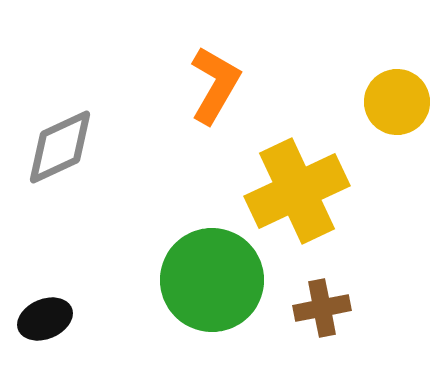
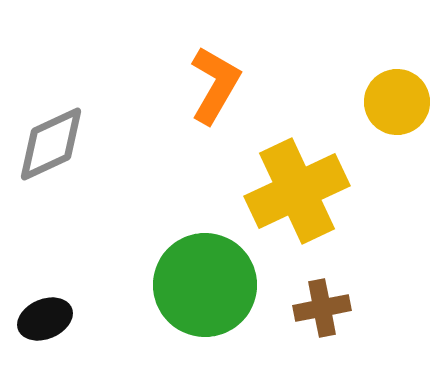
gray diamond: moved 9 px left, 3 px up
green circle: moved 7 px left, 5 px down
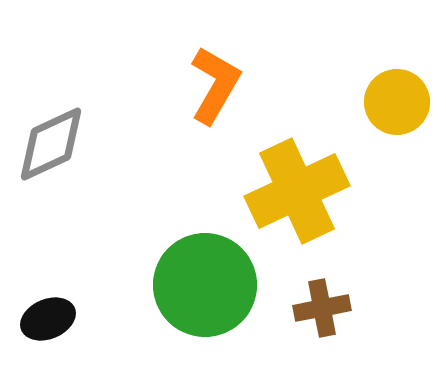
black ellipse: moved 3 px right
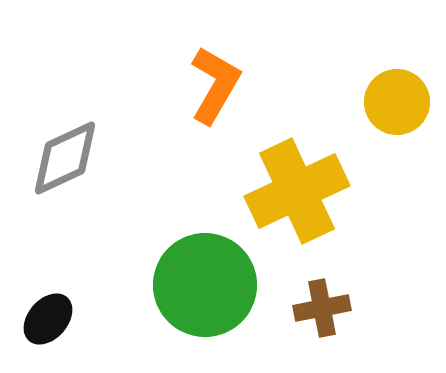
gray diamond: moved 14 px right, 14 px down
black ellipse: rotated 26 degrees counterclockwise
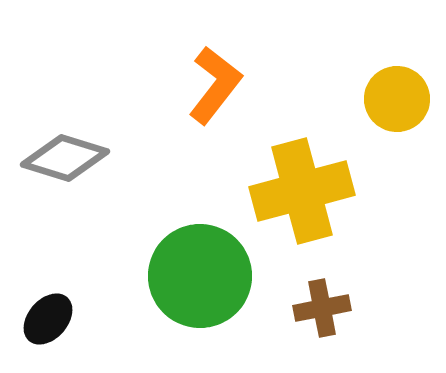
orange L-shape: rotated 8 degrees clockwise
yellow circle: moved 3 px up
gray diamond: rotated 42 degrees clockwise
yellow cross: moved 5 px right; rotated 10 degrees clockwise
green circle: moved 5 px left, 9 px up
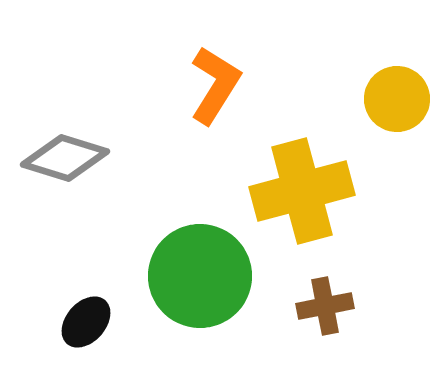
orange L-shape: rotated 6 degrees counterclockwise
brown cross: moved 3 px right, 2 px up
black ellipse: moved 38 px right, 3 px down
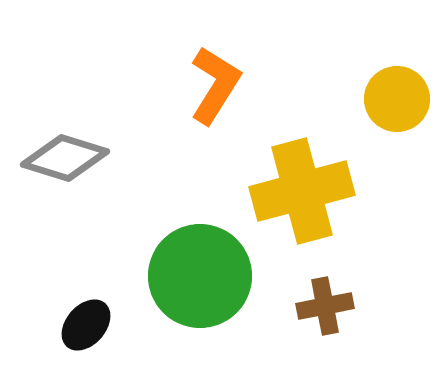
black ellipse: moved 3 px down
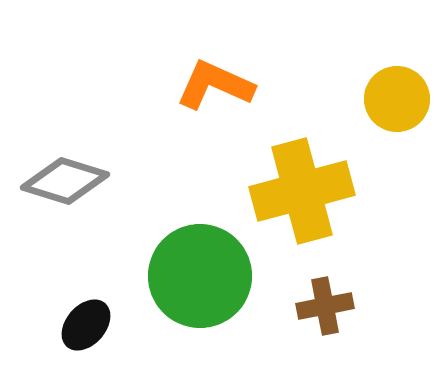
orange L-shape: rotated 98 degrees counterclockwise
gray diamond: moved 23 px down
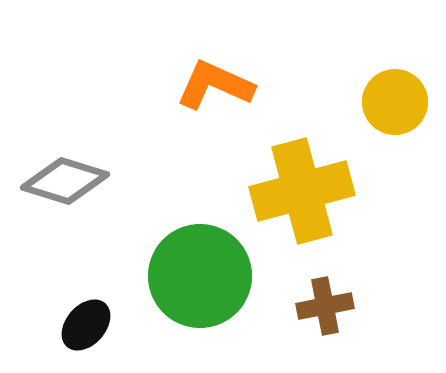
yellow circle: moved 2 px left, 3 px down
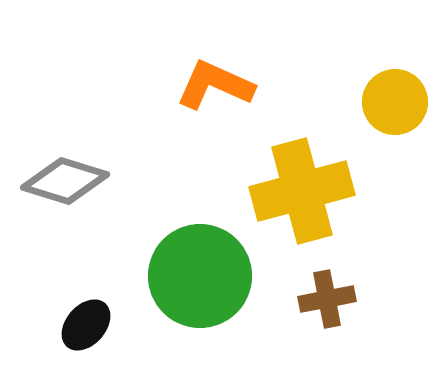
brown cross: moved 2 px right, 7 px up
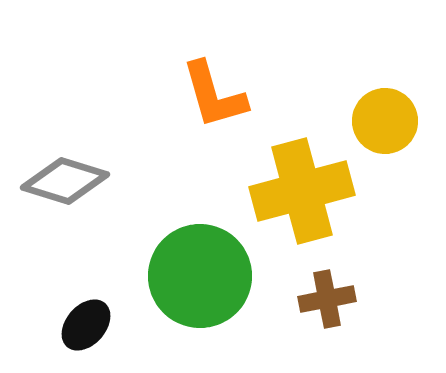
orange L-shape: moved 1 px left, 10 px down; rotated 130 degrees counterclockwise
yellow circle: moved 10 px left, 19 px down
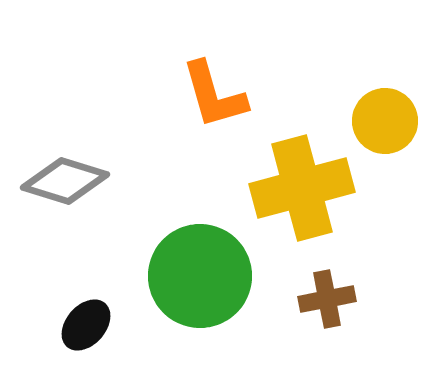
yellow cross: moved 3 px up
